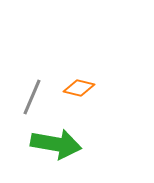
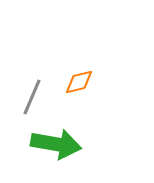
orange diamond: moved 6 px up; rotated 28 degrees counterclockwise
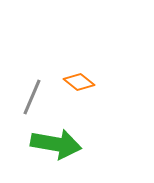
orange diamond: rotated 52 degrees clockwise
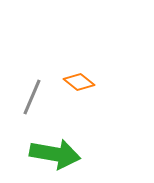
green arrow: moved 1 px left, 10 px down
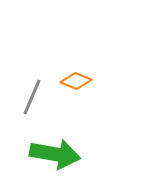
orange diamond: moved 3 px left, 1 px up; rotated 16 degrees counterclockwise
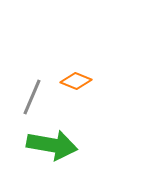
green arrow: moved 3 px left, 9 px up
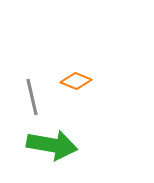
gray line: rotated 36 degrees counterclockwise
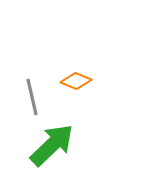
green arrow: rotated 54 degrees counterclockwise
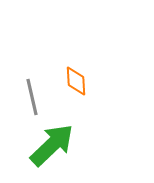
orange diamond: rotated 64 degrees clockwise
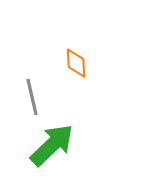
orange diamond: moved 18 px up
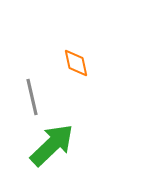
orange diamond: rotated 8 degrees counterclockwise
